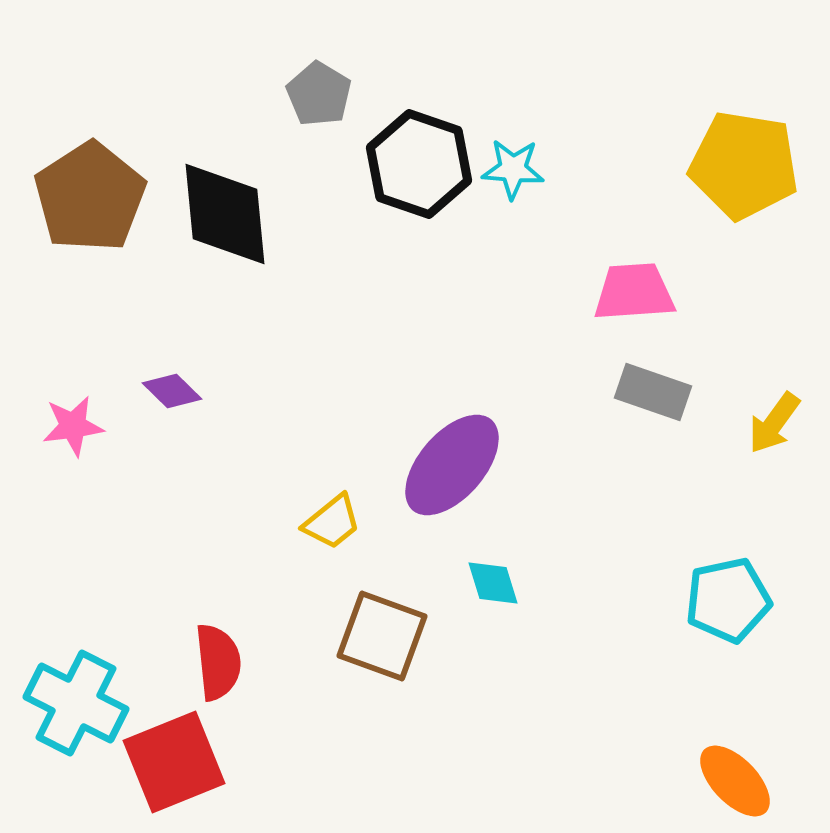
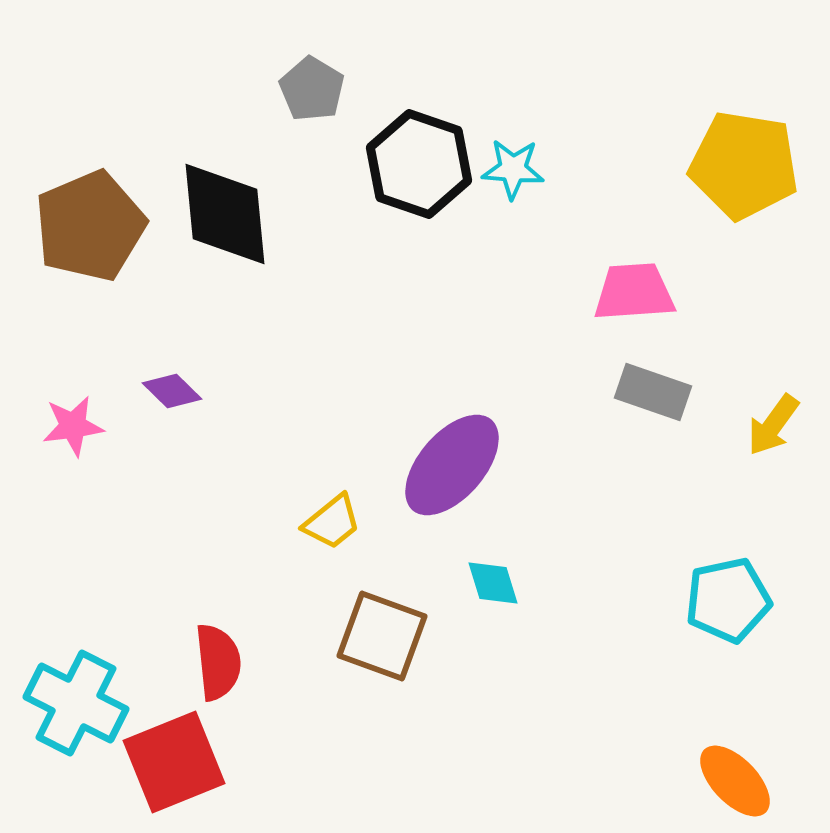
gray pentagon: moved 7 px left, 5 px up
brown pentagon: moved 29 px down; rotated 10 degrees clockwise
yellow arrow: moved 1 px left, 2 px down
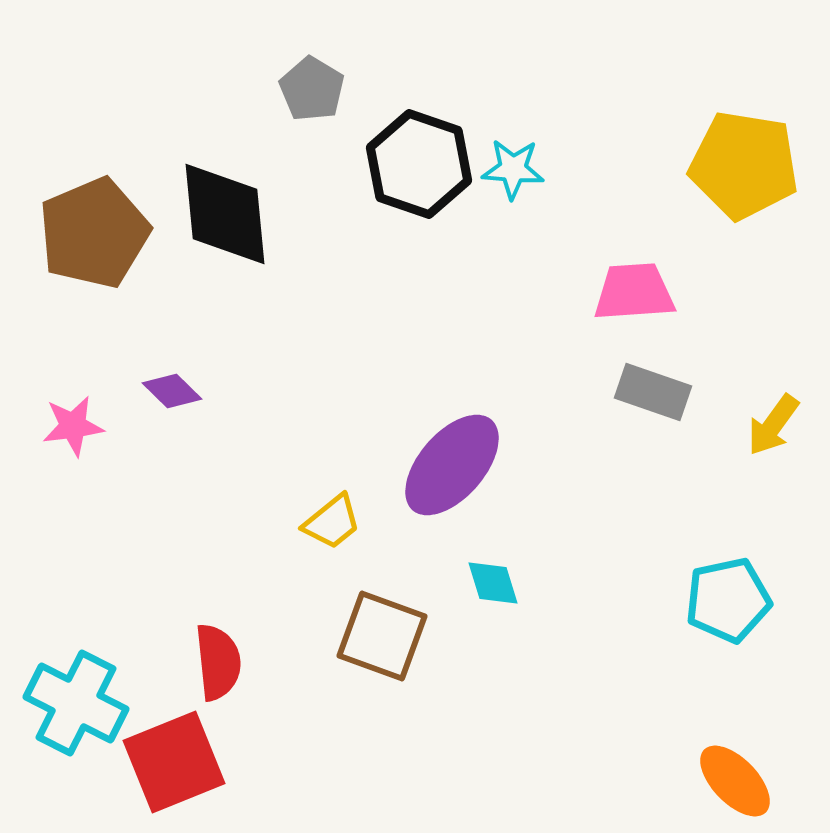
brown pentagon: moved 4 px right, 7 px down
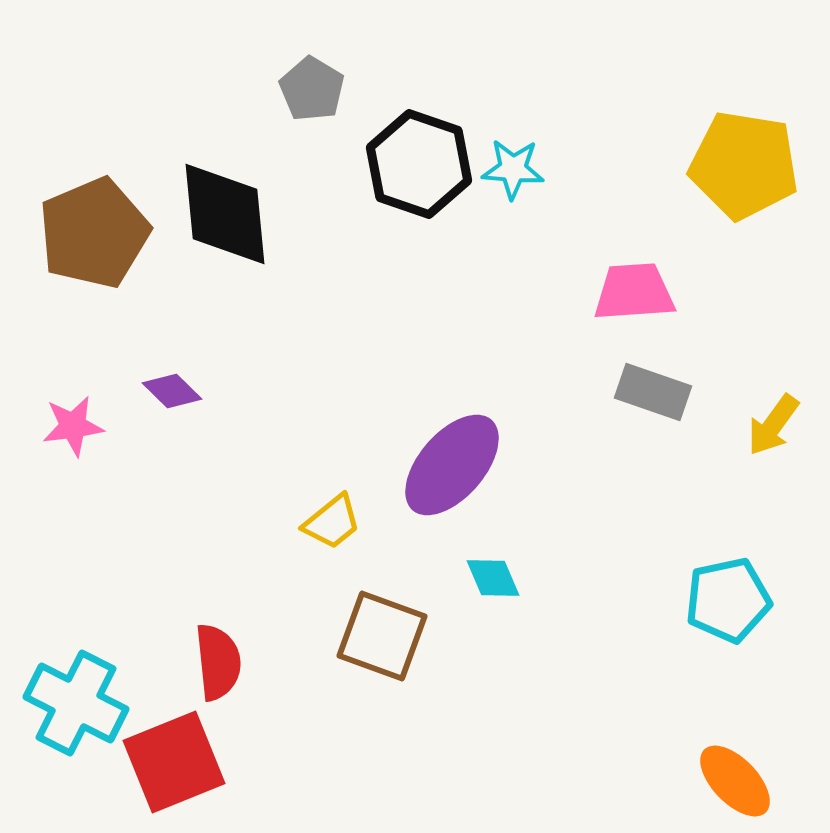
cyan diamond: moved 5 px up; rotated 6 degrees counterclockwise
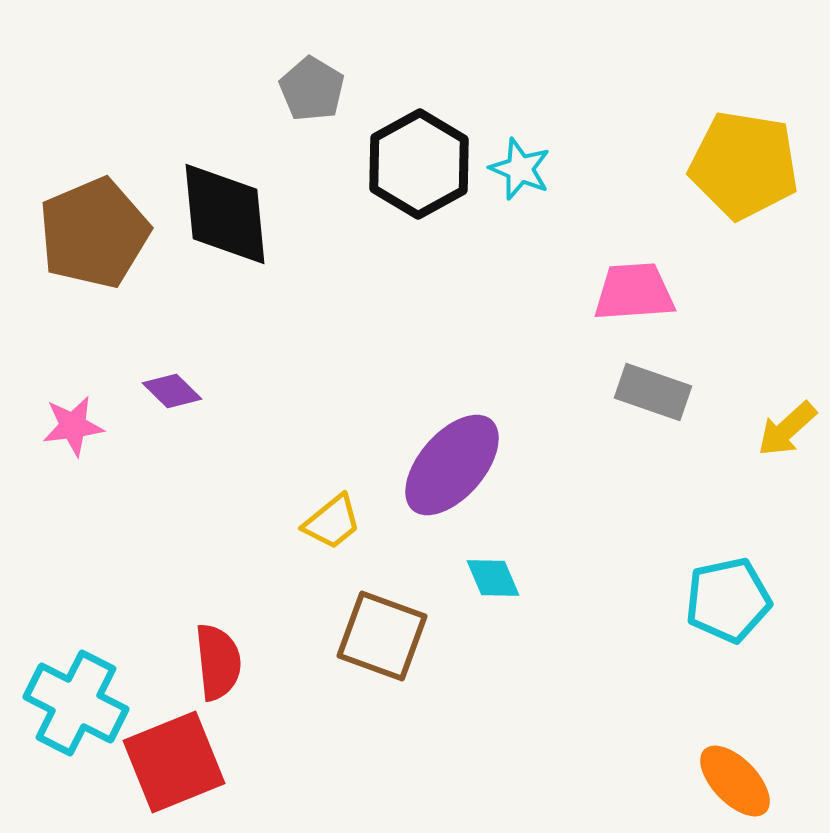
black hexagon: rotated 12 degrees clockwise
cyan star: moved 7 px right; rotated 18 degrees clockwise
yellow arrow: moved 14 px right, 4 px down; rotated 12 degrees clockwise
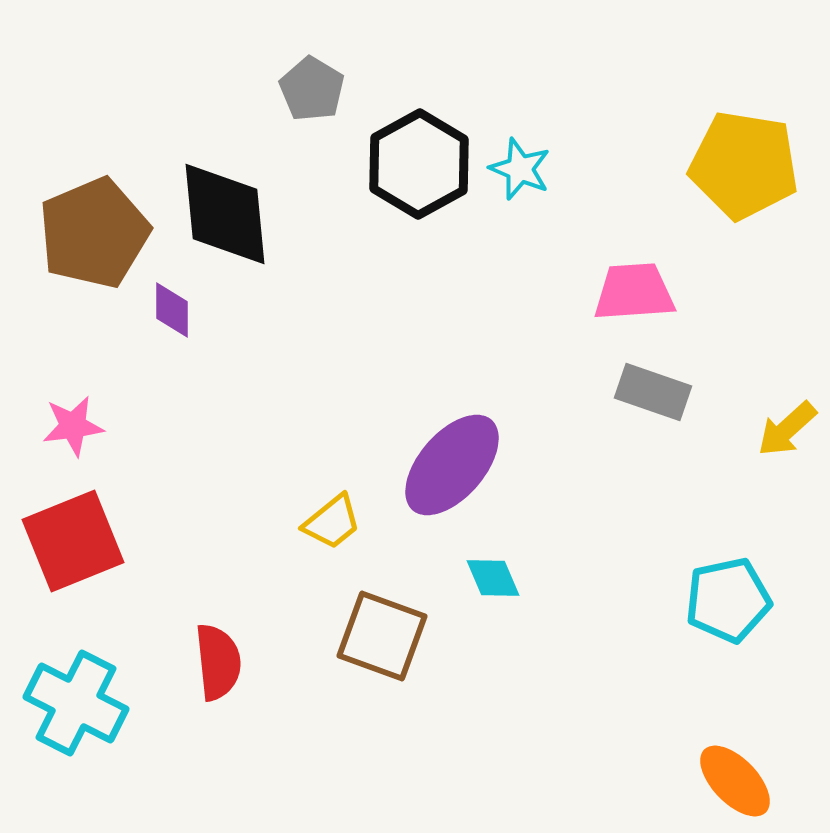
purple diamond: moved 81 px up; rotated 46 degrees clockwise
red square: moved 101 px left, 221 px up
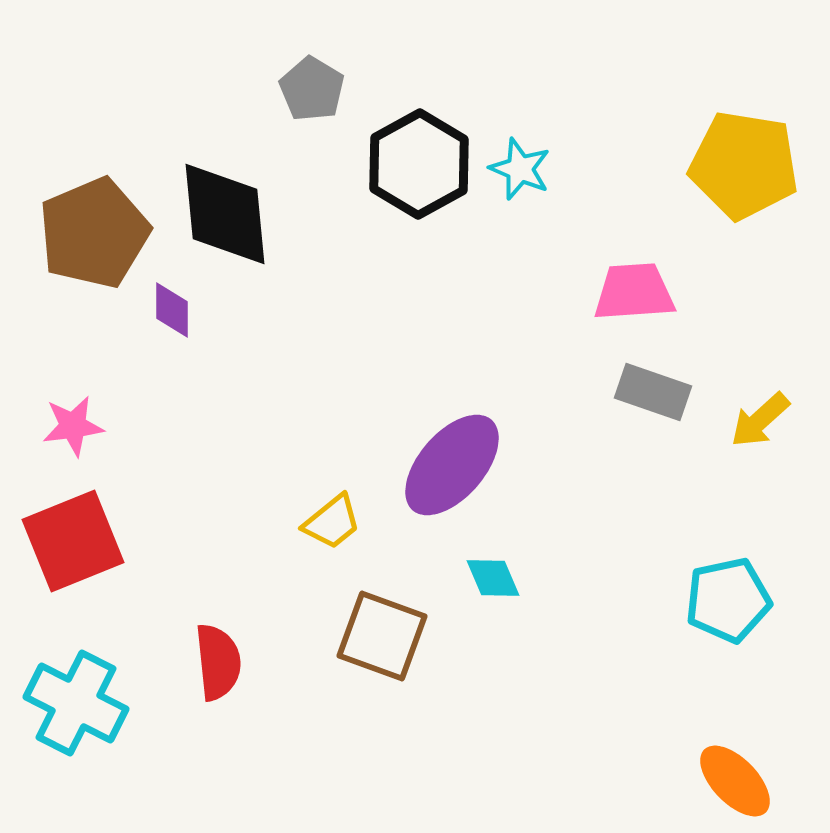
yellow arrow: moved 27 px left, 9 px up
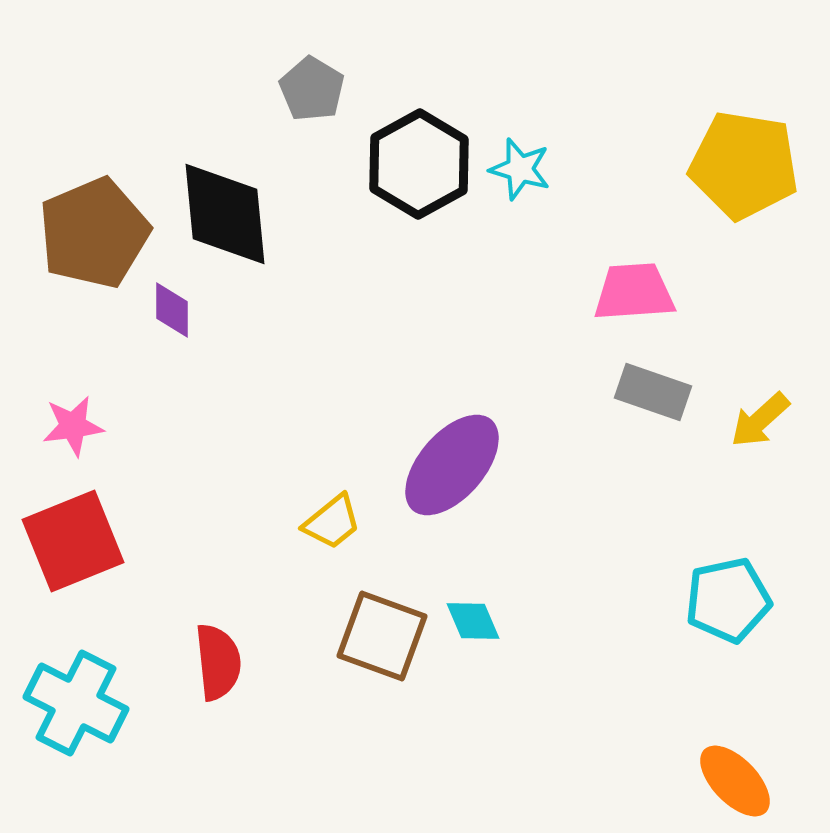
cyan star: rotated 6 degrees counterclockwise
cyan diamond: moved 20 px left, 43 px down
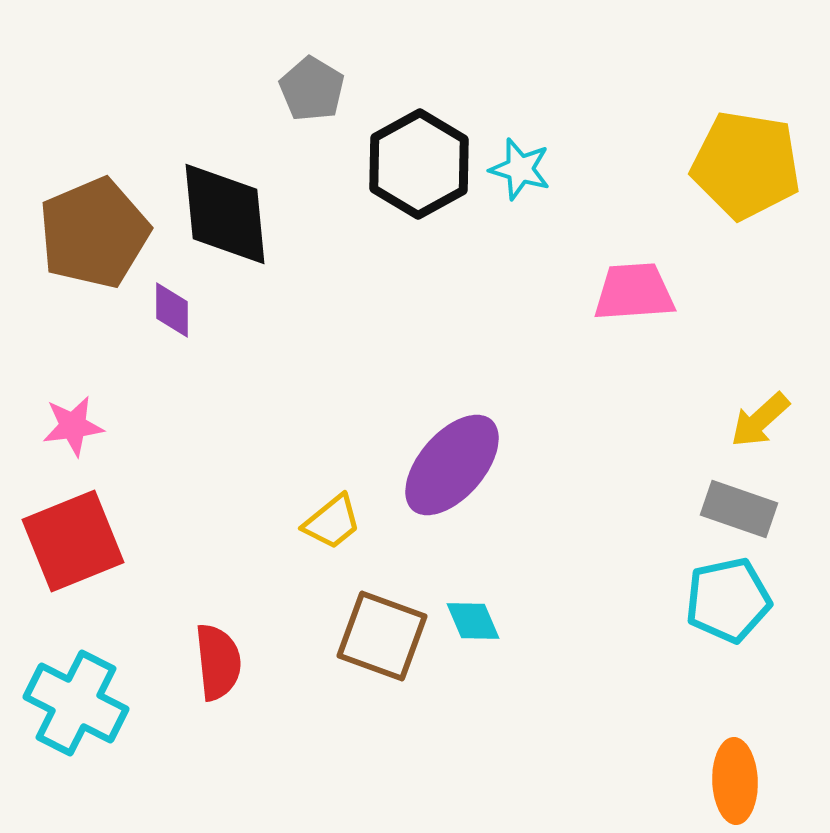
yellow pentagon: moved 2 px right
gray rectangle: moved 86 px right, 117 px down
orange ellipse: rotated 42 degrees clockwise
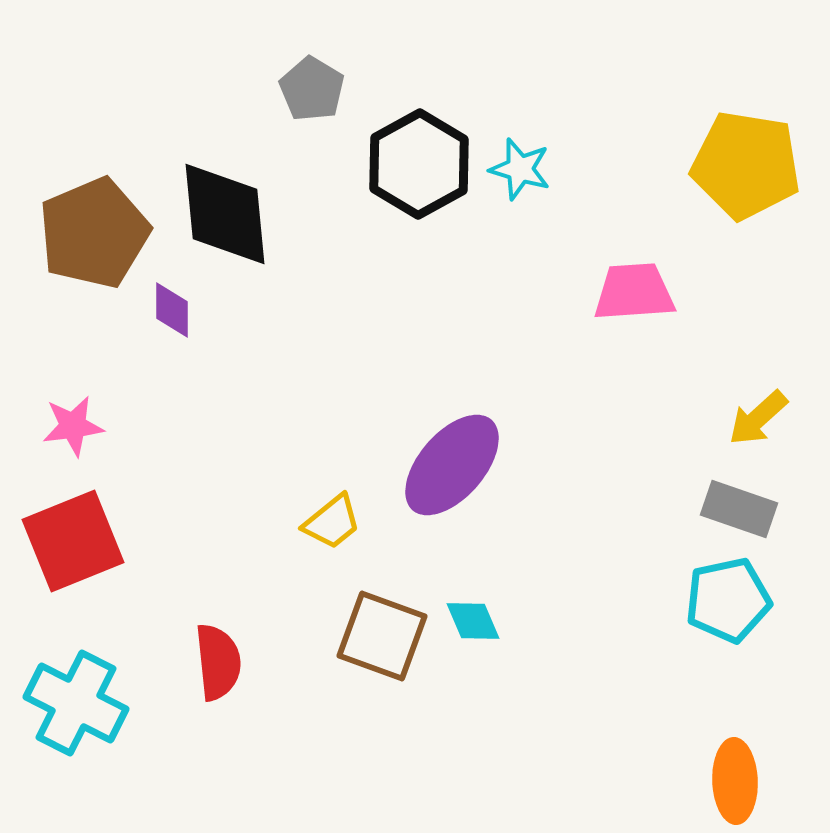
yellow arrow: moved 2 px left, 2 px up
